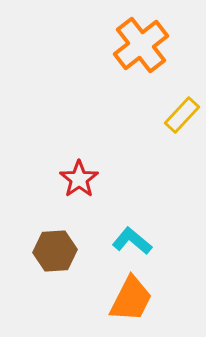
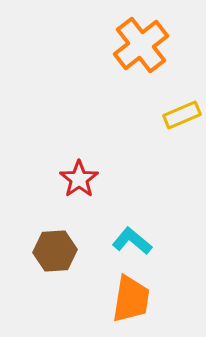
yellow rectangle: rotated 24 degrees clockwise
orange trapezoid: rotated 18 degrees counterclockwise
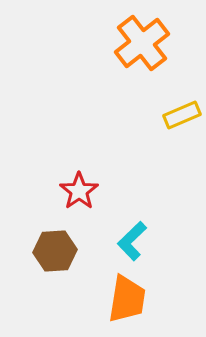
orange cross: moved 1 px right, 2 px up
red star: moved 12 px down
cyan L-shape: rotated 84 degrees counterclockwise
orange trapezoid: moved 4 px left
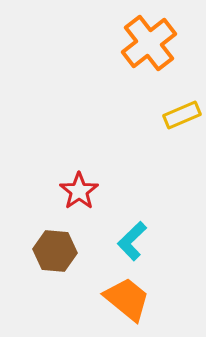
orange cross: moved 7 px right
brown hexagon: rotated 9 degrees clockwise
orange trapezoid: rotated 60 degrees counterclockwise
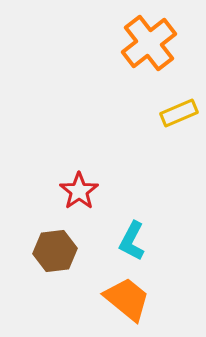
yellow rectangle: moved 3 px left, 2 px up
cyan L-shape: rotated 18 degrees counterclockwise
brown hexagon: rotated 12 degrees counterclockwise
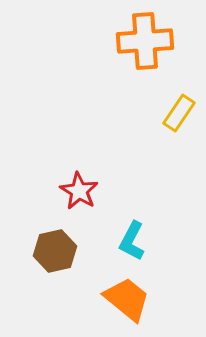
orange cross: moved 4 px left, 2 px up; rotated 34 degrees clockwise
yellow rectangle: rotated 33 degrees counterclockwise
red star: rotated 6 degrees counterclockwise
brown hexagon: rotated 6 degrees counterclockwise
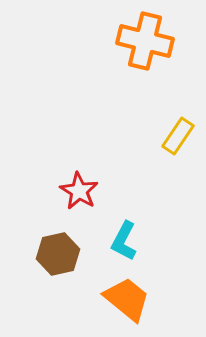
orange cross: rotated 18 degrees clockwise
yellow rectangle: moved 1 px left, 23 px down
cyan L-shape: moved 8 px left
brown hexagon: moved 3 px right, 3 px down
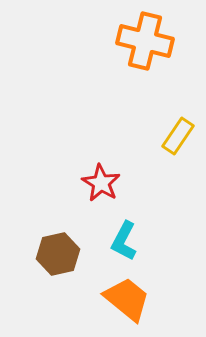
red star: moved 22 px right, 8 px up
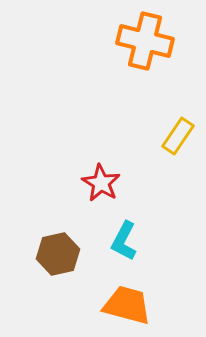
orange trapezoid: moved 6 px down; rotated 24 degrees counterclockwise
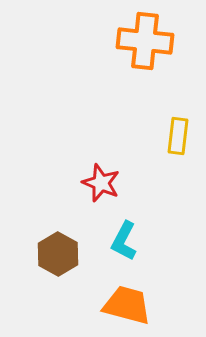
orange cross: rotated 8 degrees counterclockwise
yellow rectangle: rotated 27 degrees counterclockwise
red star: rotated 9 degrees counterclockwise
brown hexagon: rotated 18 degrees counterclockwise
